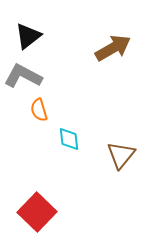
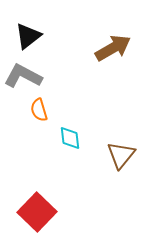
cyan diamond: moved 1 px right, 1 px up
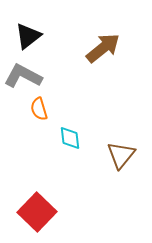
brown arrow: moved 10 px left; rotated 9 degrees counterclockwise
orange semicircle: moved 1 px up
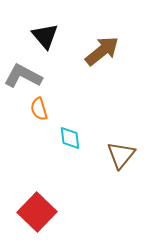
black triangle: moved 17 px right; rotated 32 degrees counterclockwise
brown arrow: moved 1 px left, 3 px down
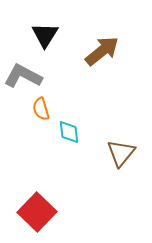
black triangle: moved 1 px up; rotated 12 degrees clockwise
orange semicircle: moved 2 px right
cyan diamond: moved 1 px left, 6 px up
brown triangle: moved 2 px up
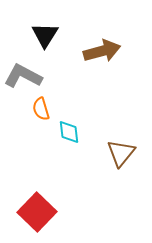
brown arrow: rotated 24 degrees clockwise
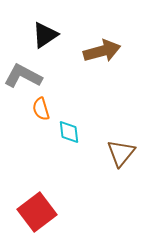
black triangle: rotated 24 degrees clockwise
red square: rotated 9 degrees clockwise
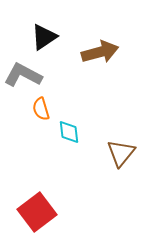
black triangle: moved 1 px left, 2 px down
brown arrow: moved 2 px left, 1 px down
gray L-shape: moved 1 px up
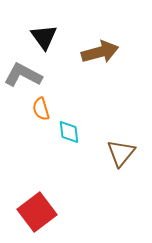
black triangle: rotated 32 degrees counterclockwise
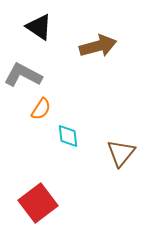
black triangle: moved 5 px left, 10 px up; rotated 20 degrees counterclockwise
brown arrow: moved 2 px left, 6 px up
orange semicircle: rotated 130 degrees counterclockwise
cyan diamond: moved 1 px left, 4 px down
red square: moved 1 px right, 9 px up
